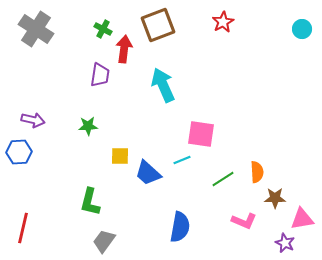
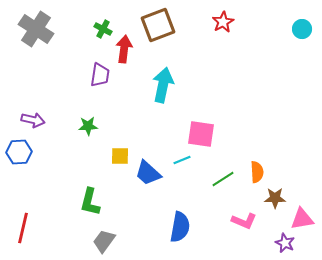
cyan arrow: rotated 36 degrees clockwise
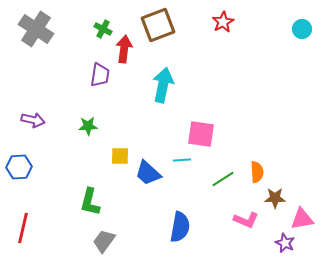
blue hexagon: moved 15 px down
cyan line: rotated 18 degrees clockwise
pink L-shape: moved 2 px right, 1 px up
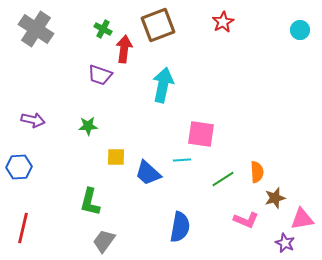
cyan circle: moved 2 px left, 1 px down
purple trapezoid: rotated 100 degrees clockwise
yellow square: moved 4 px left, 1 px down
brown star: rotated 15 degrees counterclockwise
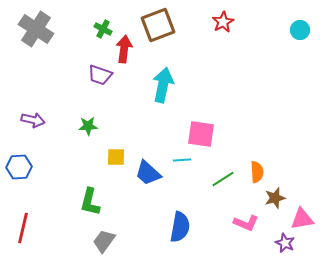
pink L-shape: moved 3 px down
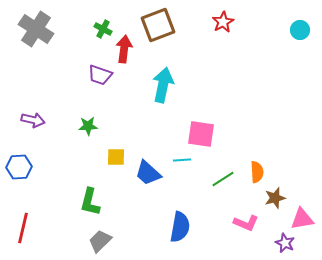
gray trapezoid: moved 4 px left; rotated 10 degrees clockwise
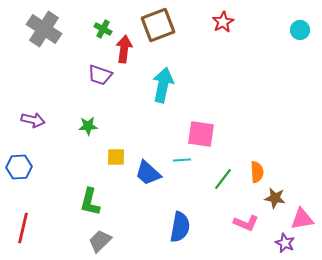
gray cross: moved 8 px right
green line: rotated 20 degrees counterclockwise
brown star: rotated 25 degrees clockwise
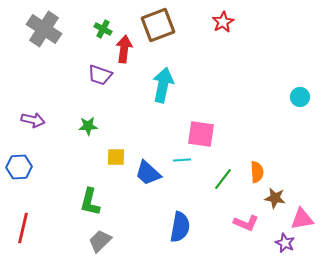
cyan circle: moved 67 px down
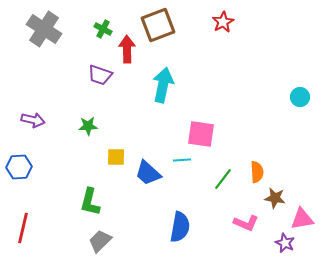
red arrow: moved 3 px right; rotated 8 degrees counterclockwise
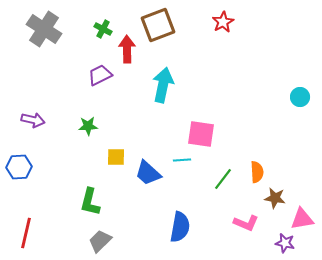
purple trapezoid: rotated 135 degrees clockwise
red line: moved 3 px right, 5 px down
purple star: rotated 12 degrees counterclockwise
